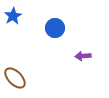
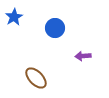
blue star: moved 1 px right, 1 px down
brown ellipse: moved 21 px right
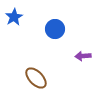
blue circle: moved 1 px down
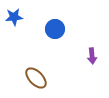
blue star: rotated 24 degrees clockwise
purple arrow: moved 9 px right; rotated 91 degrees counterclockwise
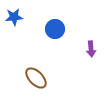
purple arrow: moved 1 px left, 7 px up
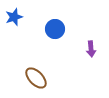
blue star: rotated 12 degrees counterclockwise
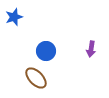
blue circle: moved 9 px left, 22 px down
purple arrow: rotated 14 degrees clockwise
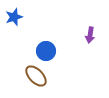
purple arrow: moved 1 px left, 14 px up
brown ellipse: moved 2 px up
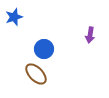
blue circle: moved 2 px left, 2 px up
brown ellipse: moved 2 px up
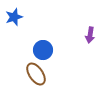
blue circle: moved 1 px left, 1 px down
brown ellipse: rotated 10 degrees clockwise
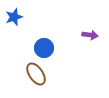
purple arrow: rotated 91 degrees counterclockwise
blue circle: moved 1 px right, 2 px up
